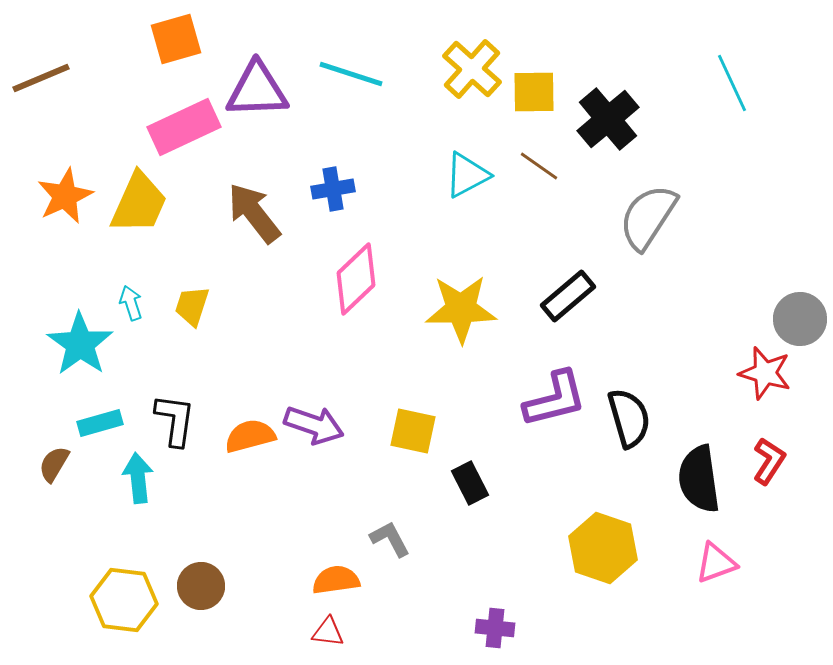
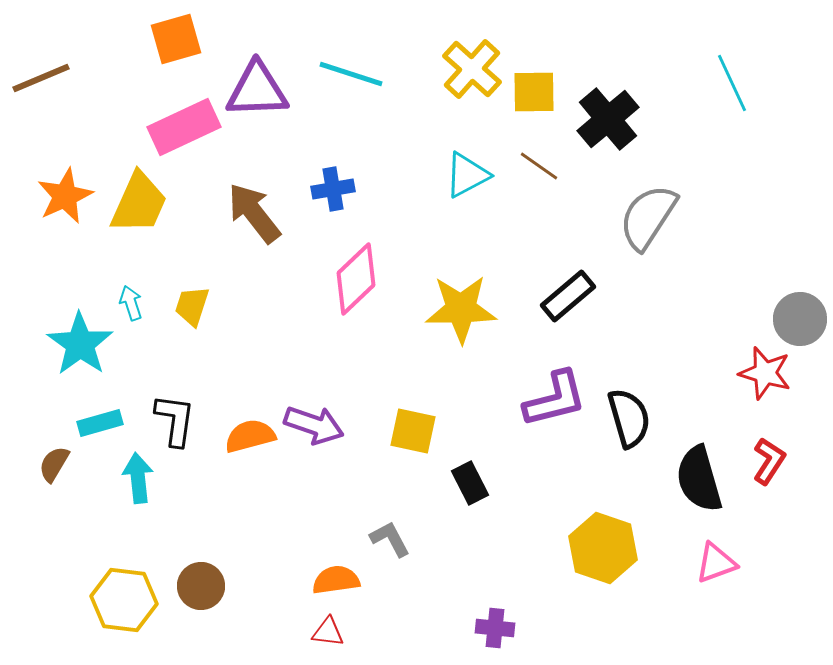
black semicircle at (699, 479): rotated 8 degrees counterclockwise
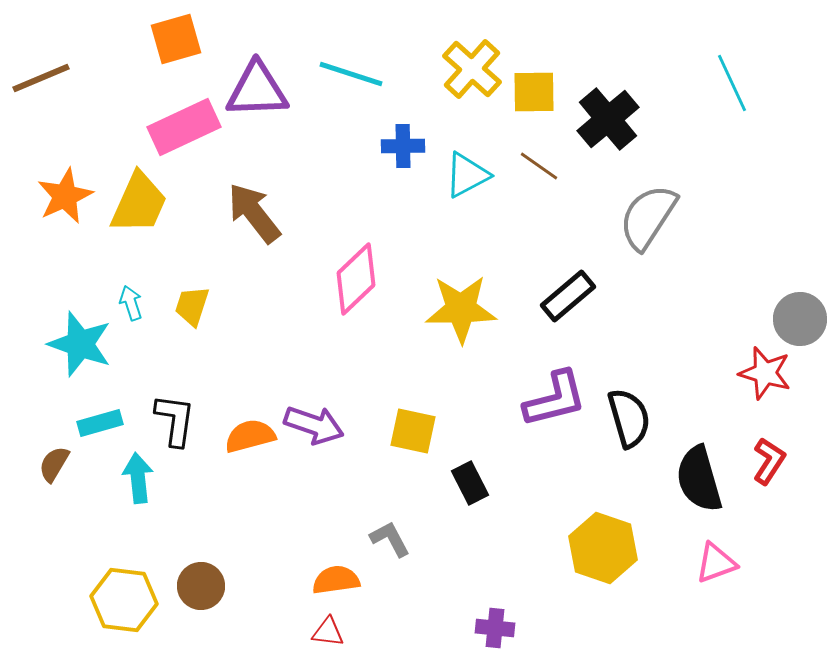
blue cross at (333, 189): moved 70 px right, 43 px up; rotated 9 degrees clockwise
cyan star at (80, 344): rotated 16 degrees counterclockwise
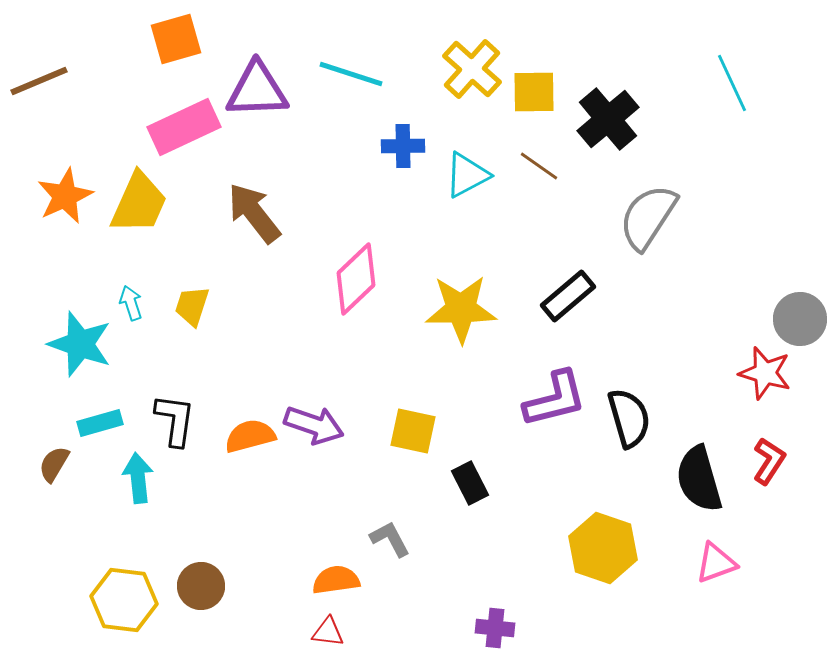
brown line at (41, 78): moved 2 px left, 3 px down
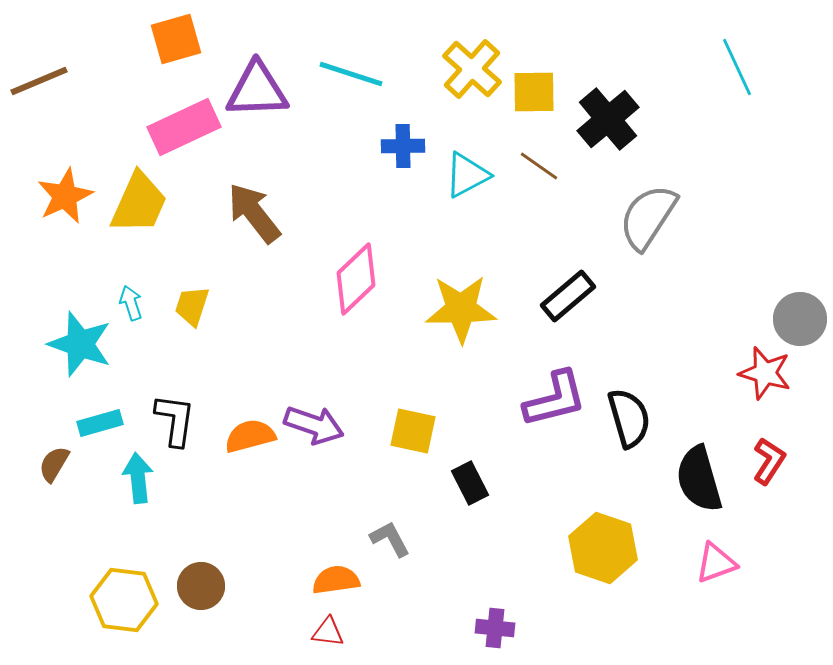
cyan line at (732, 83): moved 5 px right, 16 px up
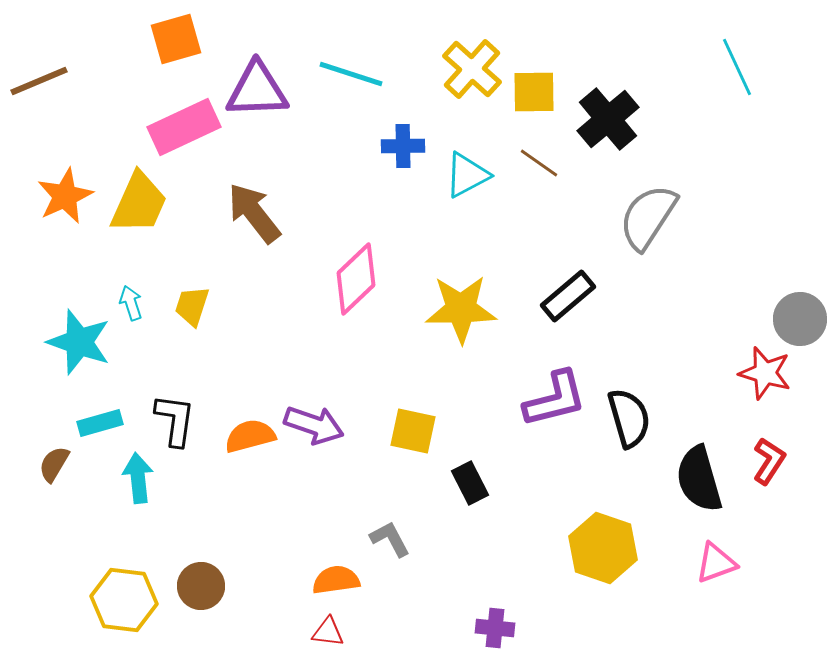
brown line at (539, 166): moved 3 px up
cyan star at (80, 344): moved 1 px left, 2 px up
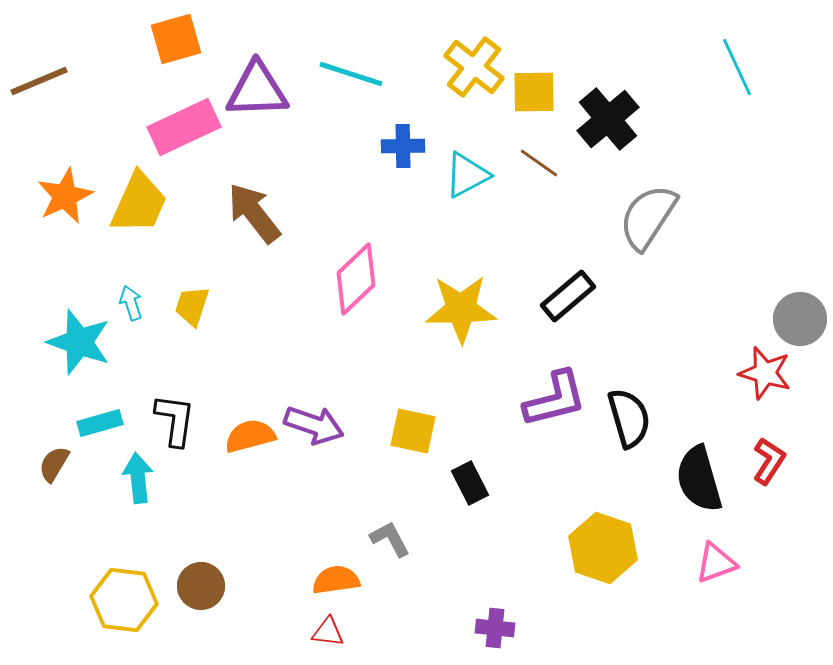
yellow cross at (472, 69): moved 2 px right, 2 px up; rotated 4 degrees counterclockwise
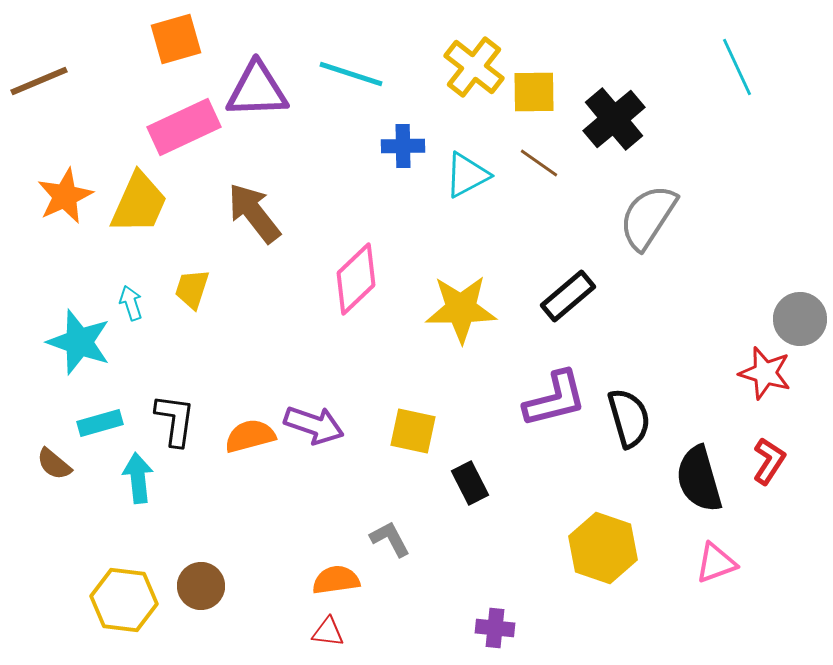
black cross at (608, 119): moved 6 px right
yellow trapezoid at (192, 306): moved 17 px up
brown semicircle at (54, 464): rotated 81 degrees counterclockwise
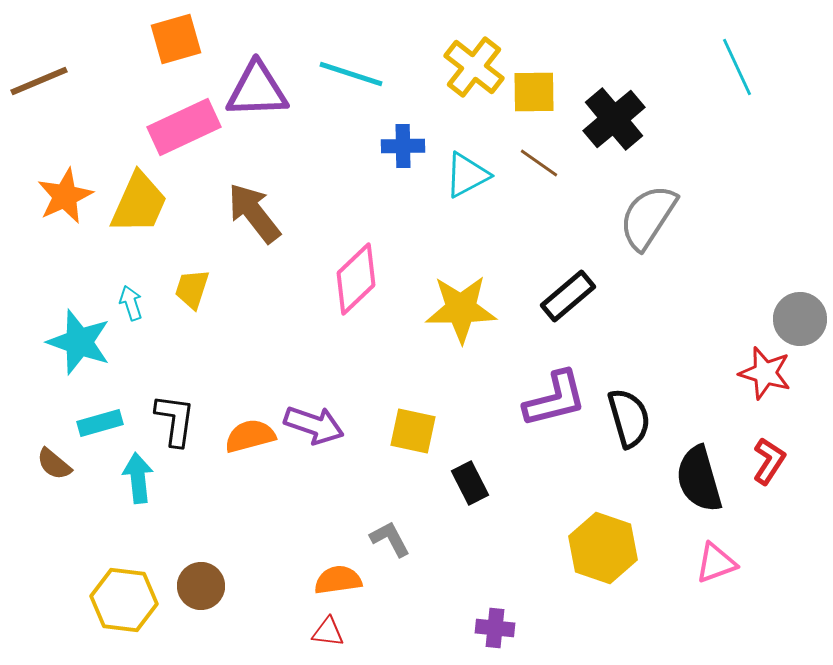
orange semicircle at (336, 580): moved 2 px right
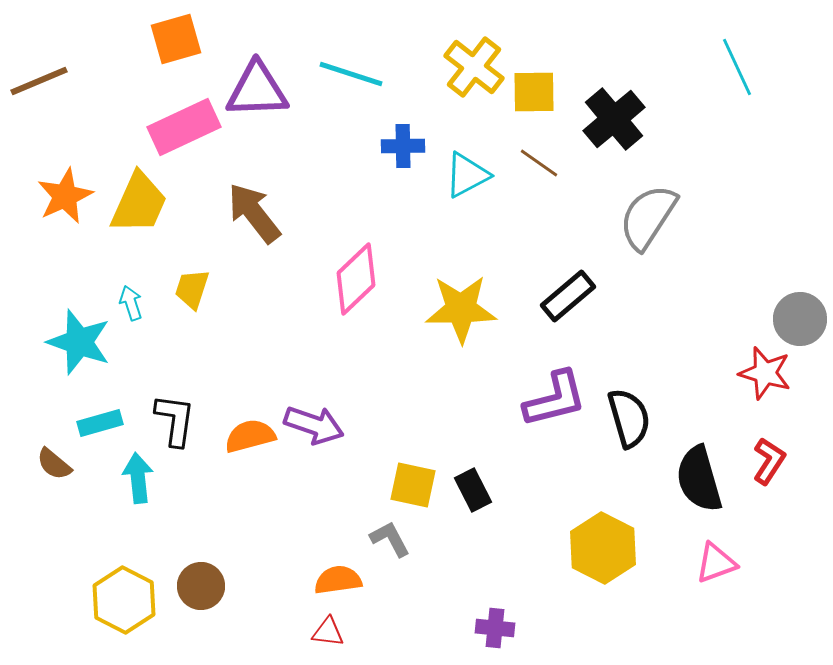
yellow square at (413, 431): moved 54 px down
black rectangle at (470, 483): moved 3 px right, 7 px down
yellow hexagon at (603, 548): rotated 8 degrees clockwise
yellow hexagon at (124, 600): rotated 20 degrees clockwise
